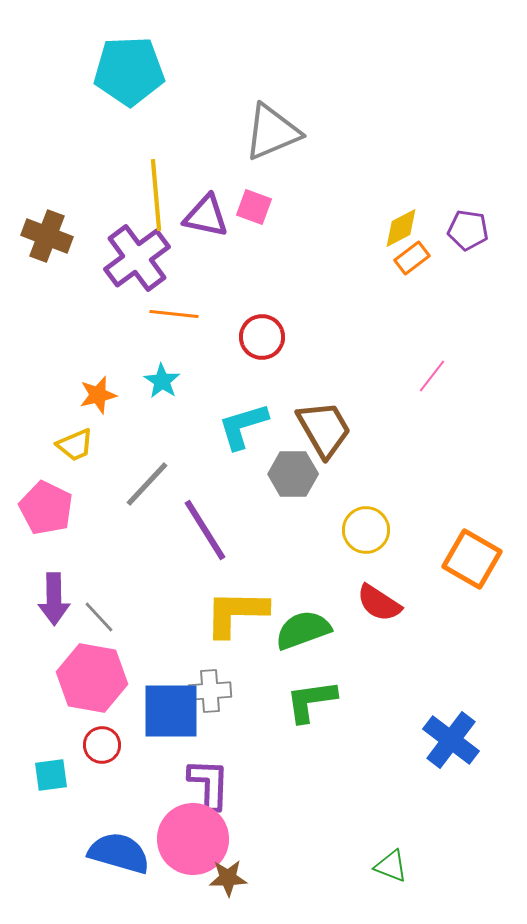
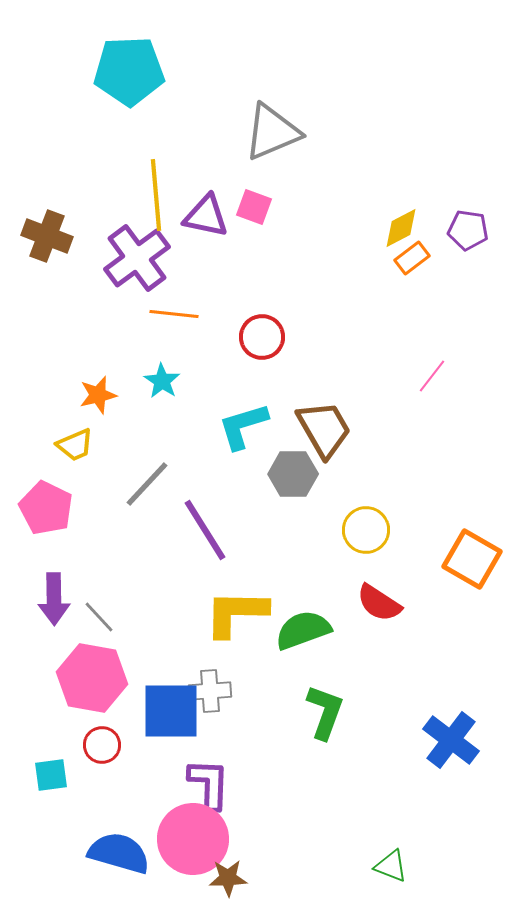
green L-shape at (311, 701): moved 14 px right, 11 px down; rotated 118 degrees clockwise
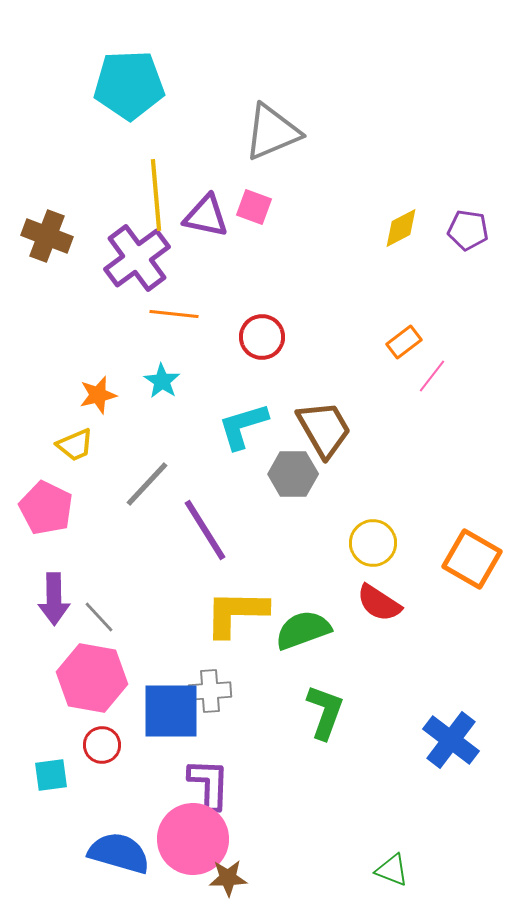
cyan pentagon at (129, 71): moved 14 px down
orange rectangle at (412, 258): moved 8 px left, 84 px down
yellow circle at (366, 530): moved 7 px right, 13 px down
green triangle at (391, 866): moved 1 px right, 4 px down
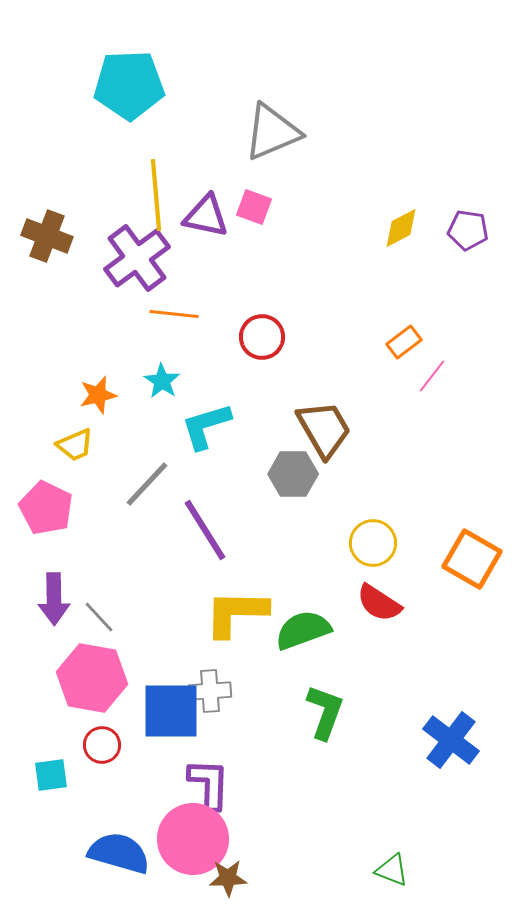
cyan L-shape at (243, 426): moved 37 px left
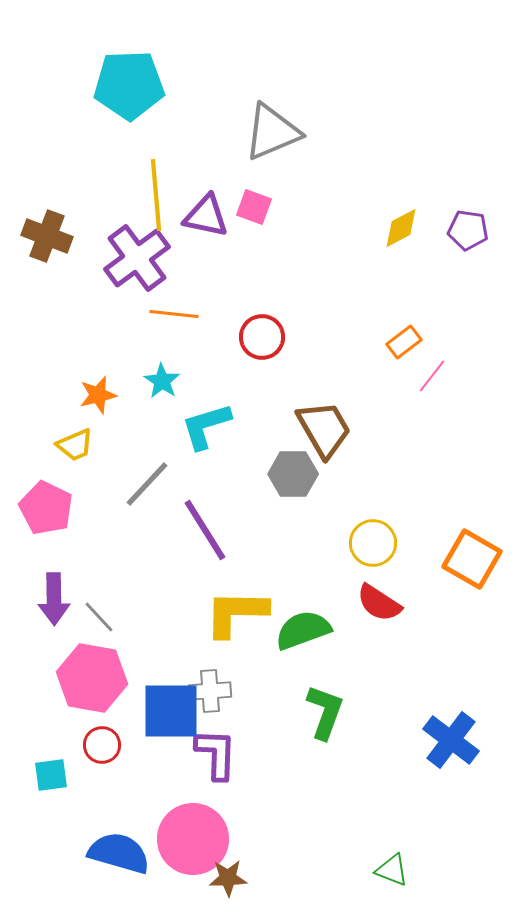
purple L-shape at (209, 784): moved 7 px right, 30 px up
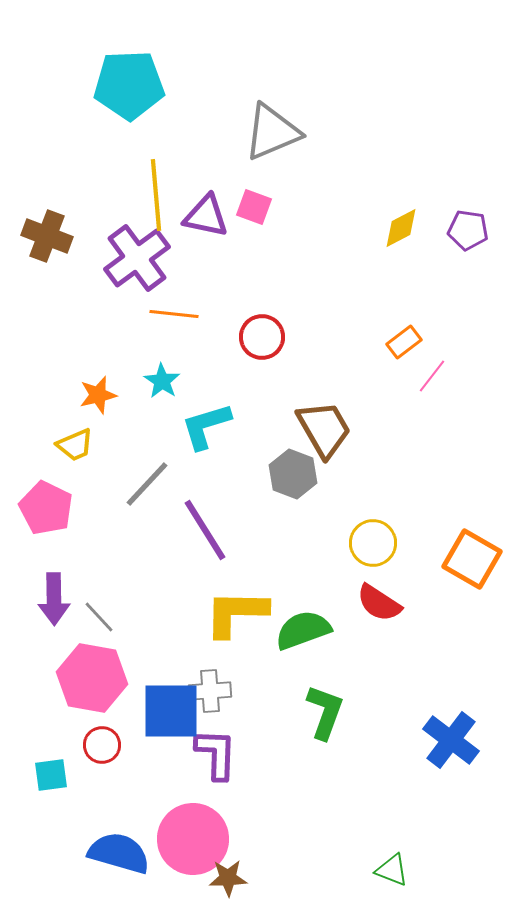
gray hexagon at (293, 474): rotated 21 degrees clockwise
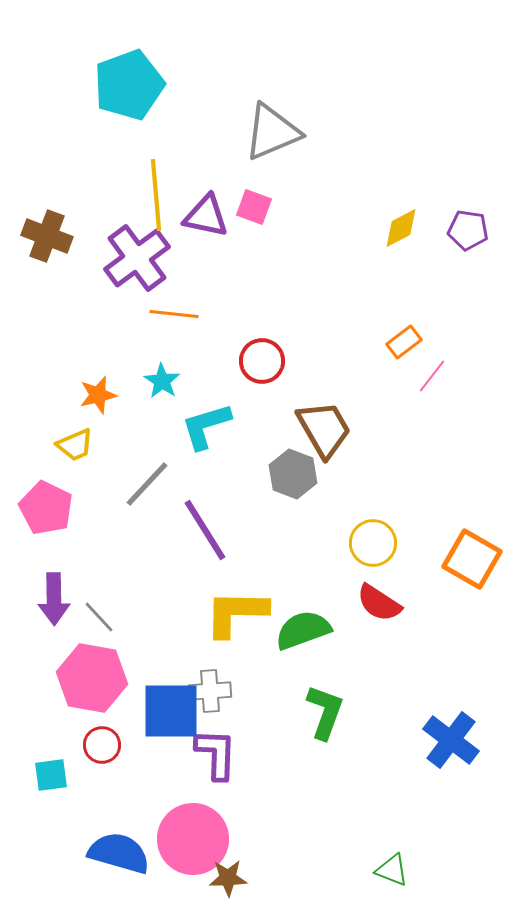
cyan pentagon at (129, 85): rotated 18 degrees counterclockwise
red circle at (262, 337): moved 24 px down
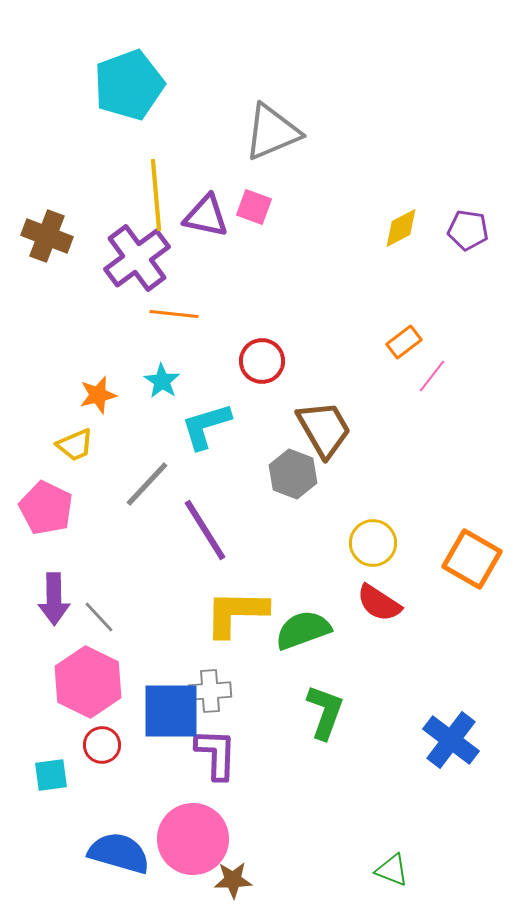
pink hexagon at (92, 678): moved 4 px left, 4 px down; rotated 16 degrees clockwise
brown star at (228, 878): moved 5 px right, 2 px down
